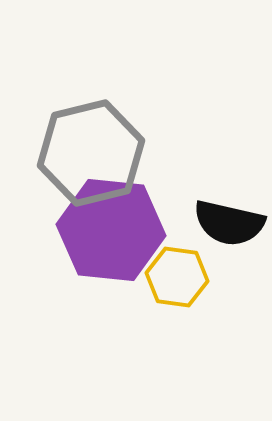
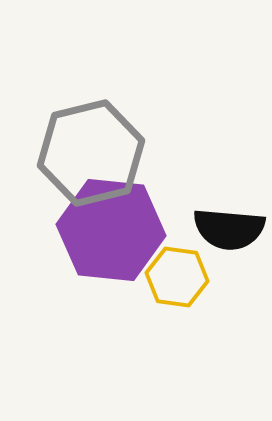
black semicircle: moved 6 px down; rotated 8 degrees counterclockwise
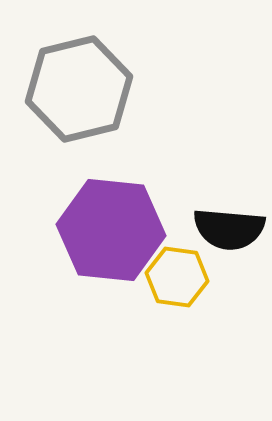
gray hexagon: moved 12 px left, 64 px up
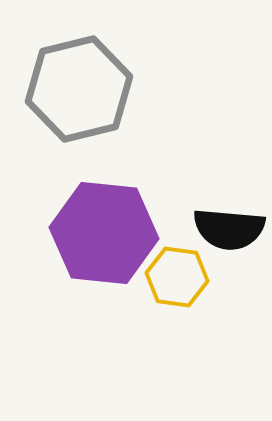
purple hexagon: moved 7 px left, 3 px down
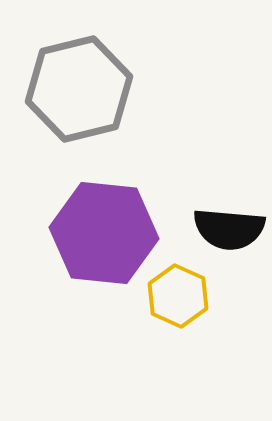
yellow hexagon: moved 1 px right, 19 px down; rotated 16 degrees clockwise
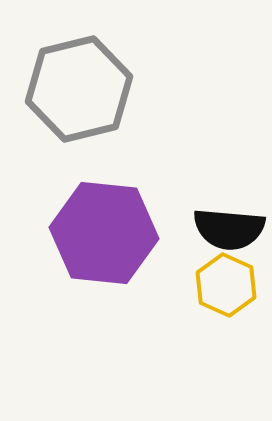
yellow hexagon: moved 48 px right, 11 px up
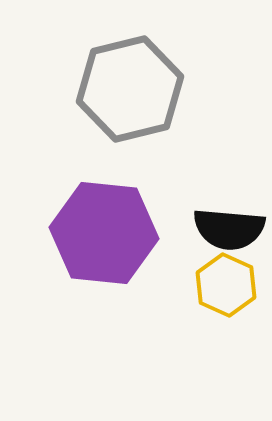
gray hexagon: moved 51 px right
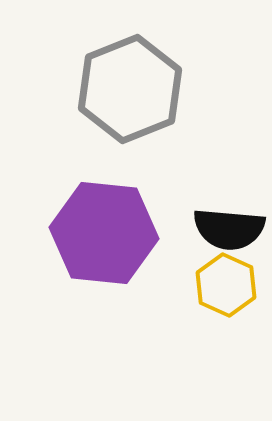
gray hexagon: rotated 8 degrees counterclockwise
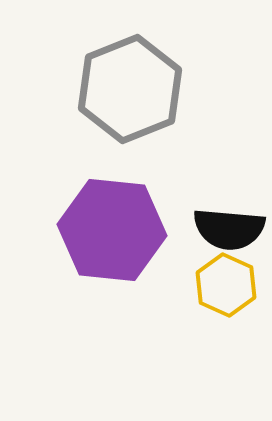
purple hexagon: moved 8 px right, 3 px up
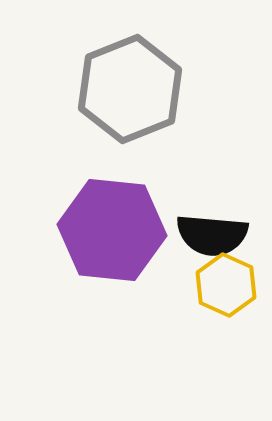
black semicircle: moved 17 px left, 6 px down
